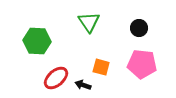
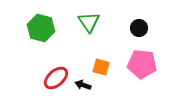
green hexagon: moved 4 px right, 13 px up; rotated 12 degrees clockwise
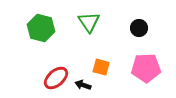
pink pentagon: moved 4 px right, 4 px down; rotated 8 degrees counterclockwise
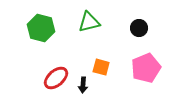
green triangle: rotated 50 degrees clockwise
pink pentagon: rotated 20 degrees counterclockwise
black arrow: rotated 105 degrees counterclockwise
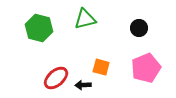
green triangle: moved 4 px left, 3 px up
green hexagon: moved 2 px left
black arrow: rotated 84 degrees clockwise
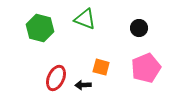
green triangle: rotated 35 degrees clockwise
green hexagon: moved 1 px right
red ellipse: rotated 25 degrees counterclockwise
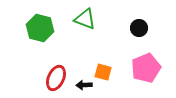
orange square: moved 2 px right, 5 px down
black arrow: moved 1 px right
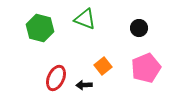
orange square: moved 6 px up; rotated 36 degrees clockwise
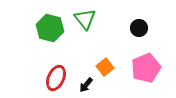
green triangle: rotated 30 degrees clockwise
green hexagon: moved 10 px right
orange square: moved 2 px right, 1 px down
black arrow: moved 2 px right; rotated 49 degrees counterclockwise
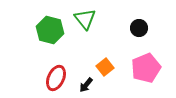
green hexagon: moved 2 px down
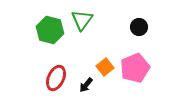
green triangle: moved 3 px left, 1 px down; rotated 15 degrees clockwise
black circle: moved 1 px up
pink pentagon: moved 11 px left
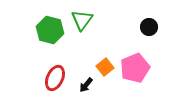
black circle: moved 10 px right
red ellipse: moved 1 px left
